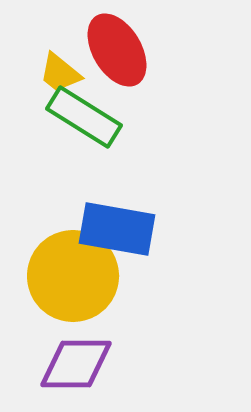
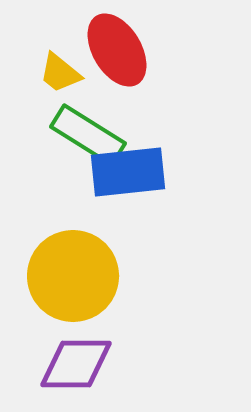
green rectangle: moved 4 px right, 18 px down
blue rectangle: moved 11 px right, 57 px up; rotated 16 degrees counterclockwise
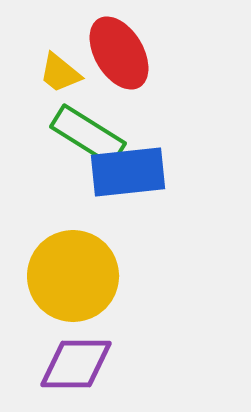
red ellipse: moved 2 px right, 3 px down
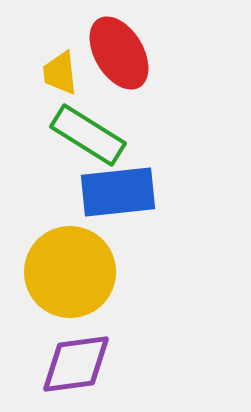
yellow trapezoid: rotated 45 degrees clockwise
blue rectangle: moved 10 px left, 20 px down
yellow circle: moved 3 px left, 4 px up
purple diamond: rotated 8 degrees counterclockwise
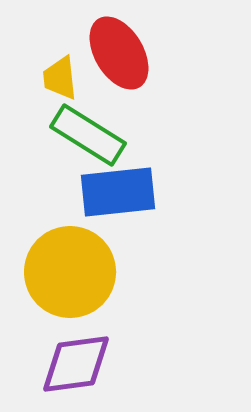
yellow trapezoid: moved 5 px down
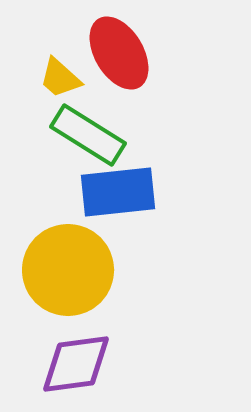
yellow trapezoid: rotated 42 degrees counterclockwise
yellow circle: moved 2 px left, 2 px up
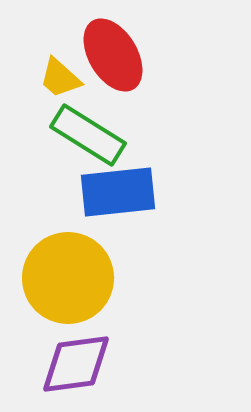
red ellipse: moved 6 px left, 2 px down
yellow circle: moved 8 px down
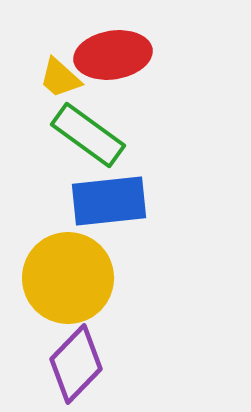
red ellipse: rotated 68 degrees counterclockwise
green rectangle: rotated 4 degrees clockwise
blue rectangle: moved 9 px left, 9 px down
purple diamond: rotated 38 degrees counterclockwise
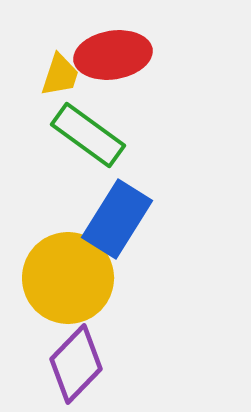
yellow trapezoid: moved 3 px up; rotated 114 degrees counterclockwise
blue rectangle: moved 8 px right, 18 px down; rotated 52 degrees counterclockwise
